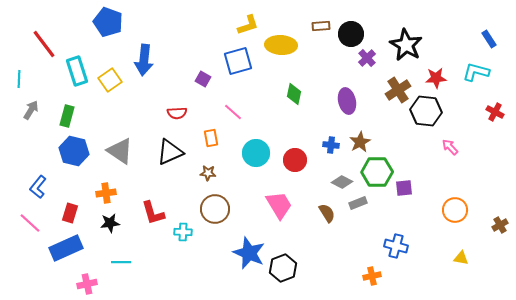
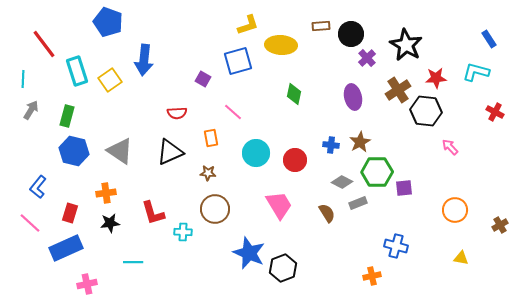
cyan line at (19, 79): moved 4 px right
purple ellipse at (347, 101): moved 6 px right, 4 px up
cyan line at (121, 262): moved 12 px right
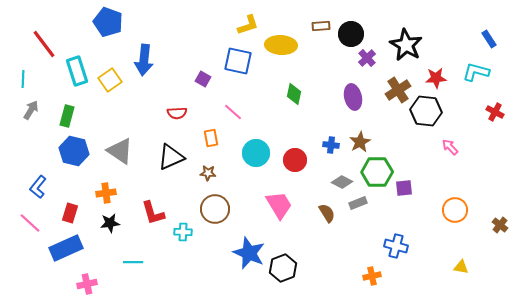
blue square at (238, 61): rotated 28 degrees clockwise
black triangle at (170, 152): moved 1 px right, 5 px down
brown cross at (500, 225): rotated 21 degrees counterclockwise
yellow triangle at (461, 258): moved 9 px down
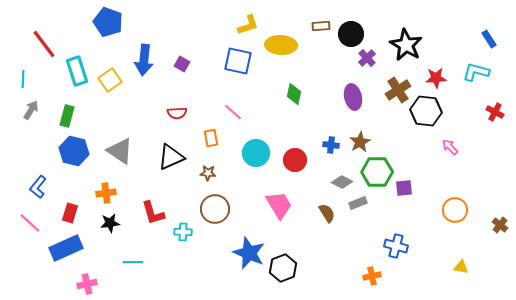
purple square at (203, 79): moved 21 px left, 15 px up
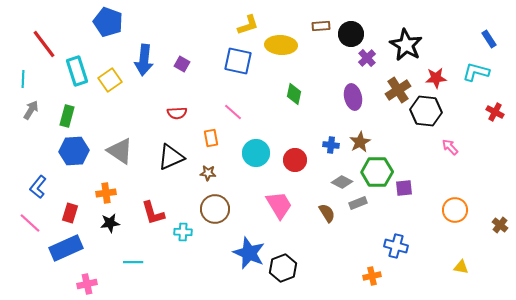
blue hexagon at (74, 151): rotated 16 degrees counterclockwise
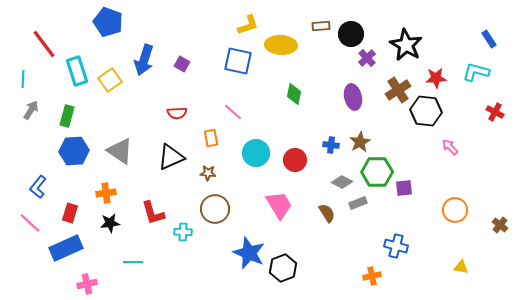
blue arrow at (144, 60): rotated 12 degrees clockwise
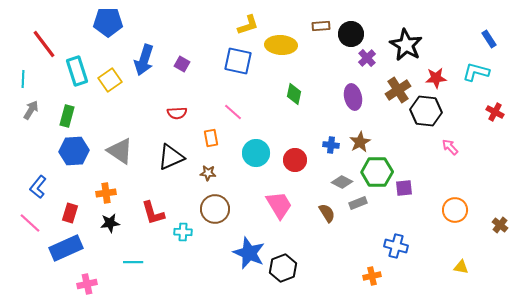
blue pentagon at (108, 22): rotated 20 degrees counterclockwise
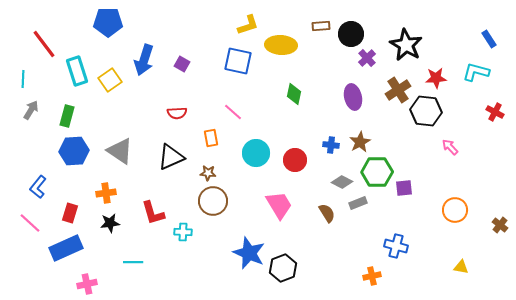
brown circle at (215, 209): moved 2 px left, 8 px up
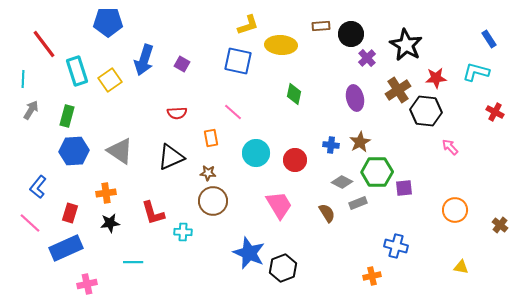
purple ellipse at (353, 97): moved 2 px right, 1 px down
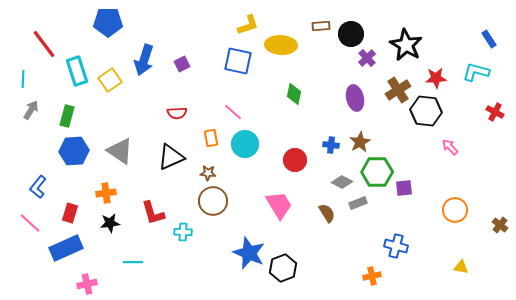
purple square at (182, 64): rotated 35 degrees clockwise
cyan circle at (256, 153): moved 11 px left, 9 px up
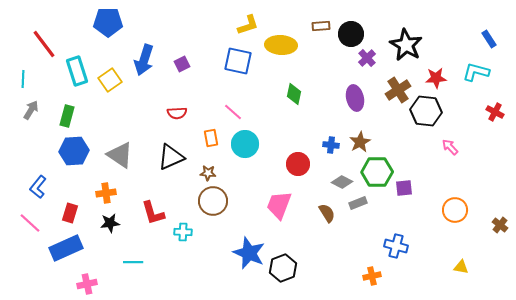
gray triangle at (120, 151): moved 4 px down
red circle at (295, 160): moved 3 px right, 4 px down
pink trapezoid at (279, 205): rotated 128 degrees counterclockwise
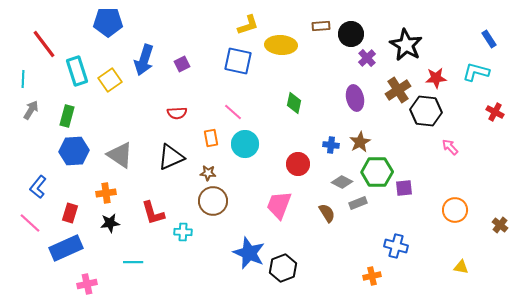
green diamond at (294, 94): moved 9 px down
